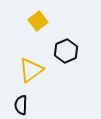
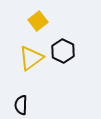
black hexagon: moved 3 px left; rotated 10 degrees counterclockwise
yellow triangle: moved 12 px up
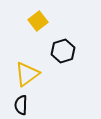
black hexagon: rotated 15 degrees clockwise
yellow triangle: moved 4 px left, 16 px down
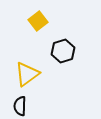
black semicircle: moved 1 px left, 1 px down
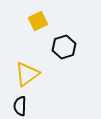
yellow square: rotated 12 degrees clockwise
black hexagon: moved 1 px right, 4 px up
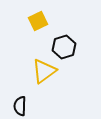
yellow triangle: moved 17 px right, 3 px up
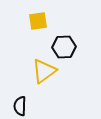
yellow square: rotated 18 degrees clockwise
black hexagon: rotated 15 degrees clockwise
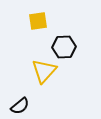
yellow triangle: rotated 12 degrees counterclockwise
black semicircle: rotated 132 degrees counterclockwise
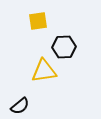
yellow triangle: rotated 40 degrees clockwise
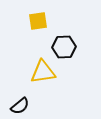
yellow triangle: moved 1 px left, 1 px down
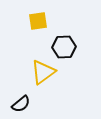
yellow triangle: rotated 28 degrees counterclockwise
black semicircle: moved 1 px right, 2 px up
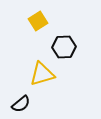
yellow square: rotated 24 degrees counterclockwise
yellow triangle: moved 1 px left, 2 px down; rotated 20 degrees clockwise
